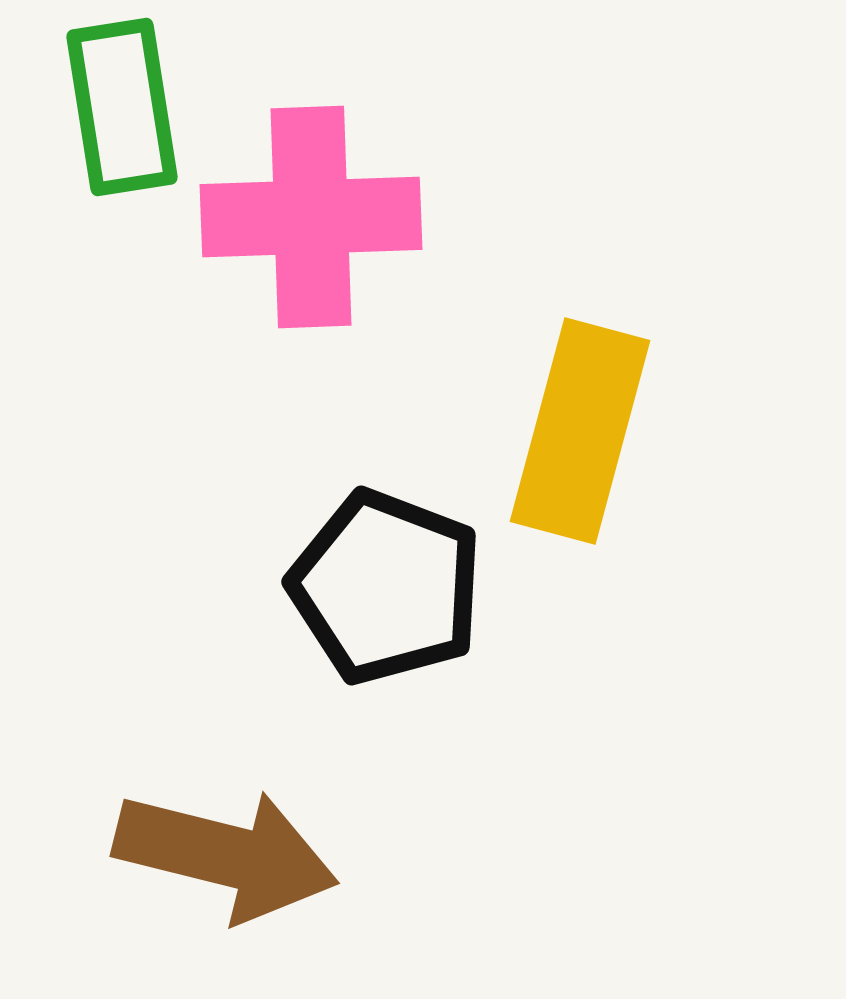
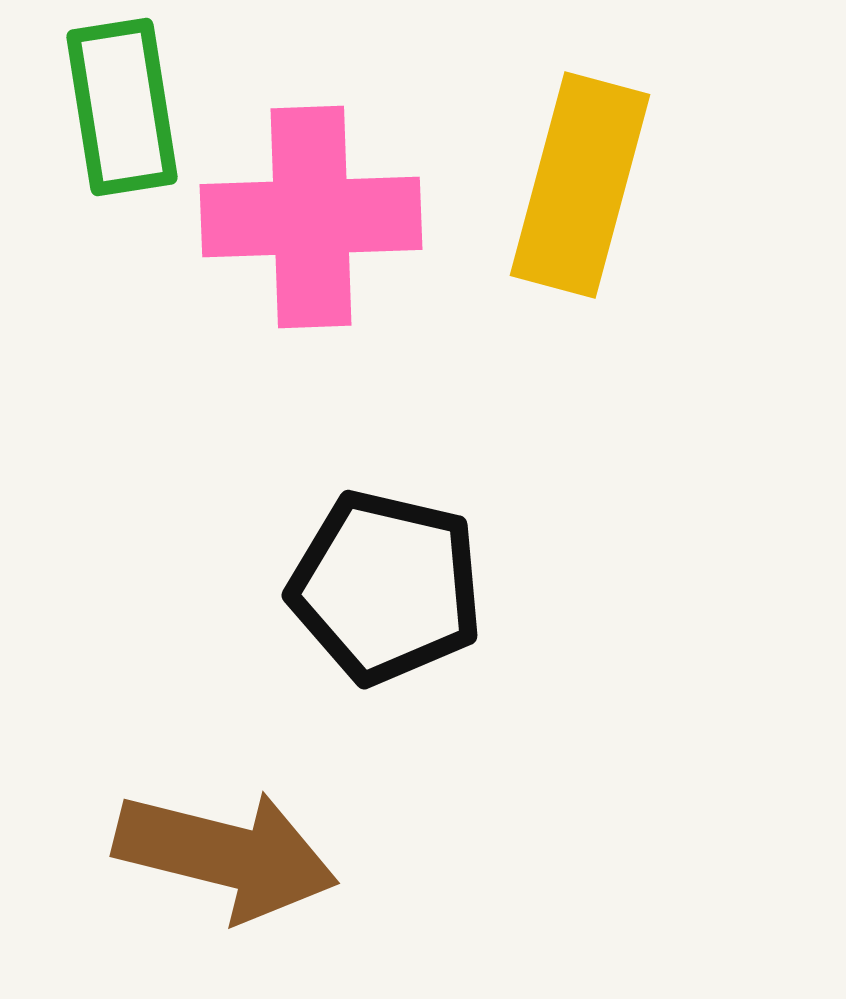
yellow rectangle: moved 246 px up
black pentagon: rotated 8 degrees counterclockwise
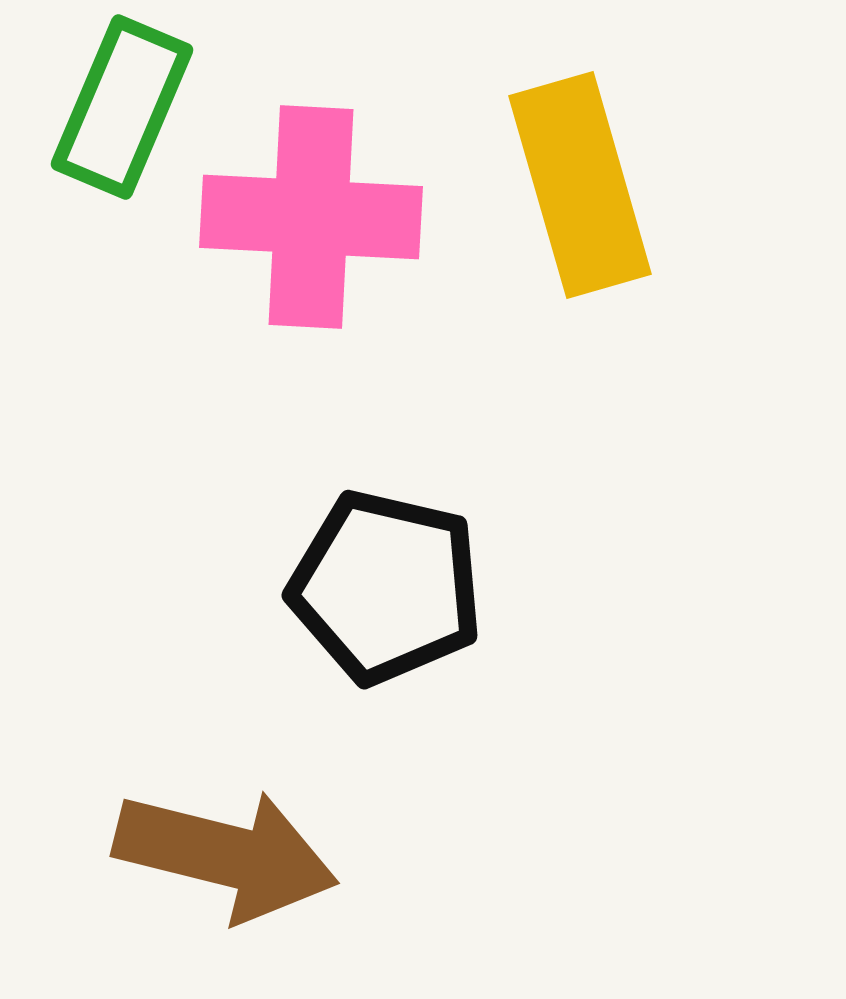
green rectangle: rotated 32 degrees clockwise
yellow rectangle: rotated 31 degrees counterclockwise
pink cross: rotated 5 degrees clockwise
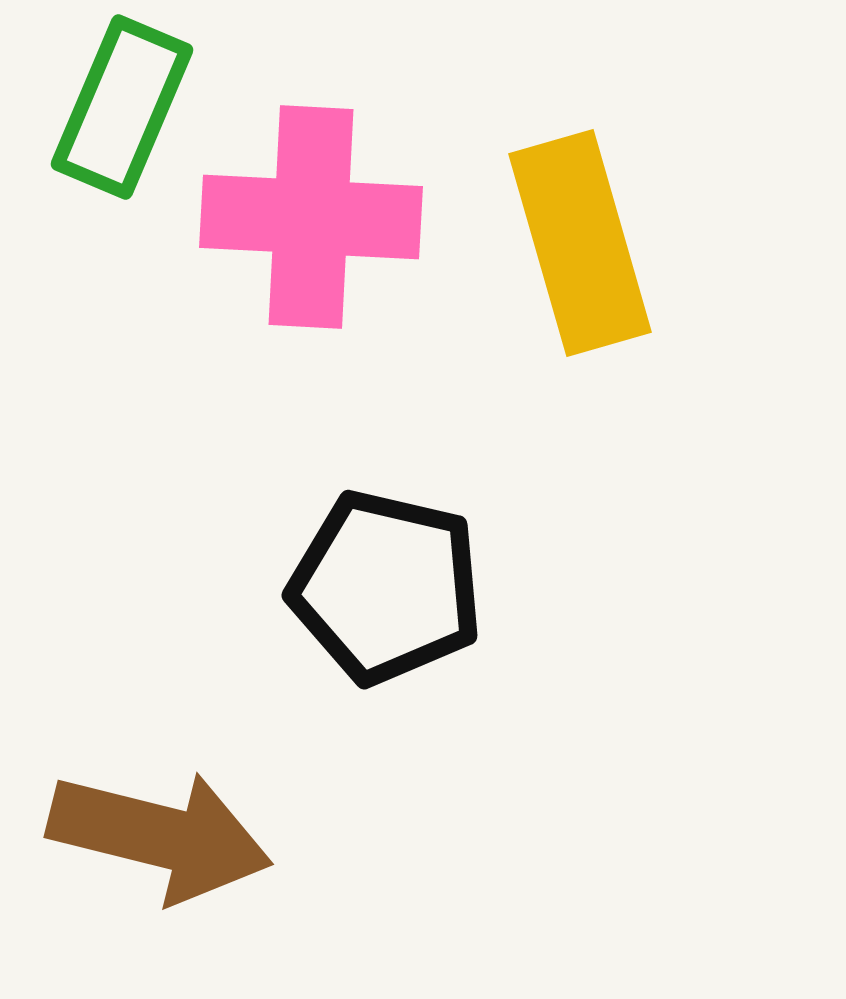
yellow rectangle: moved 58 px down
brown arrow: moved 66 px left, 19 px up
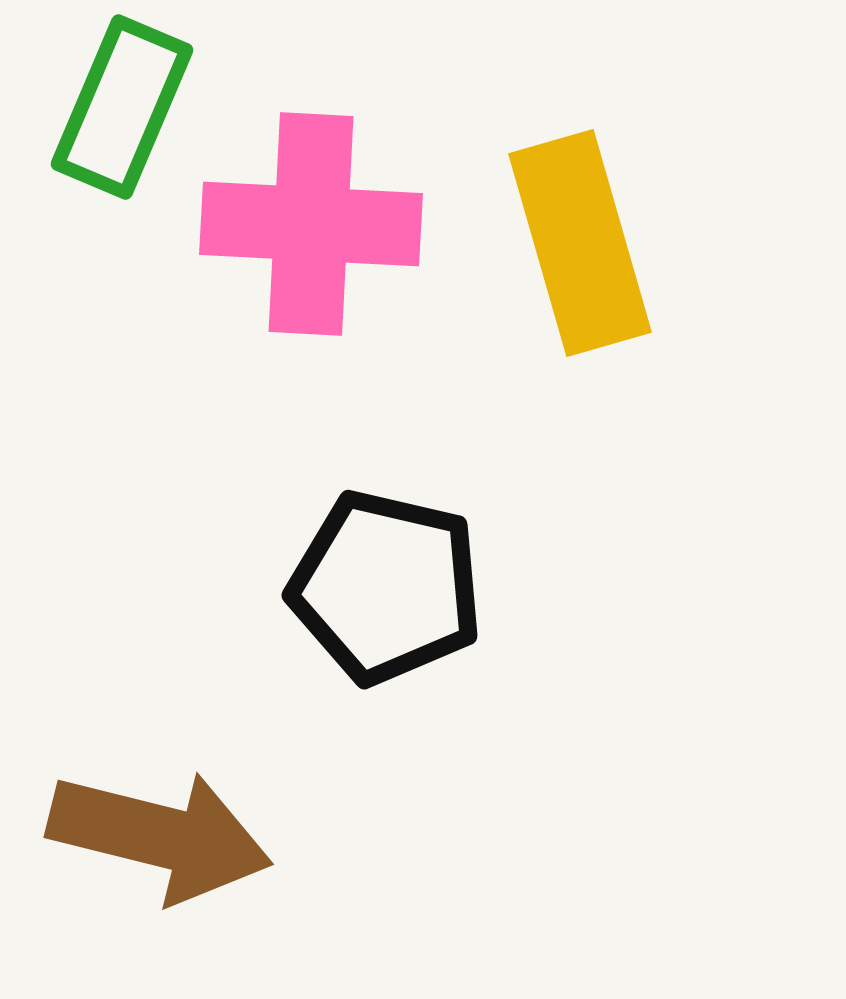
pink cross: moved 7 px down
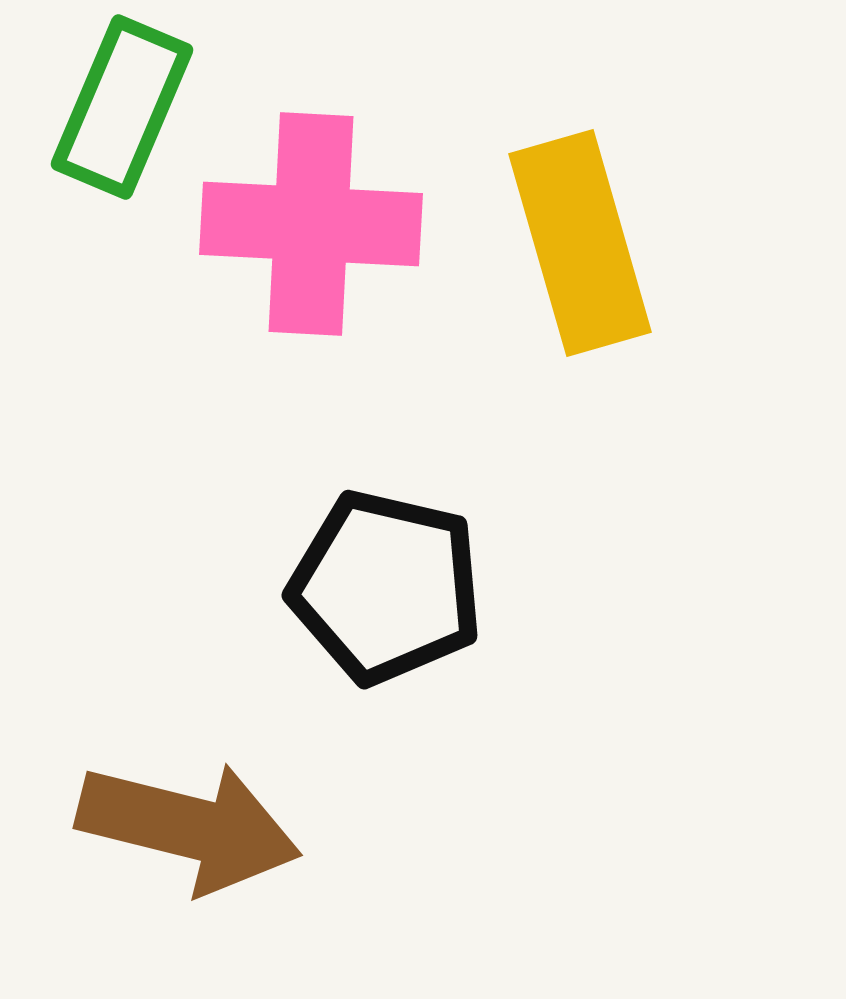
brown arrow: moved 29 px right, 9 px up
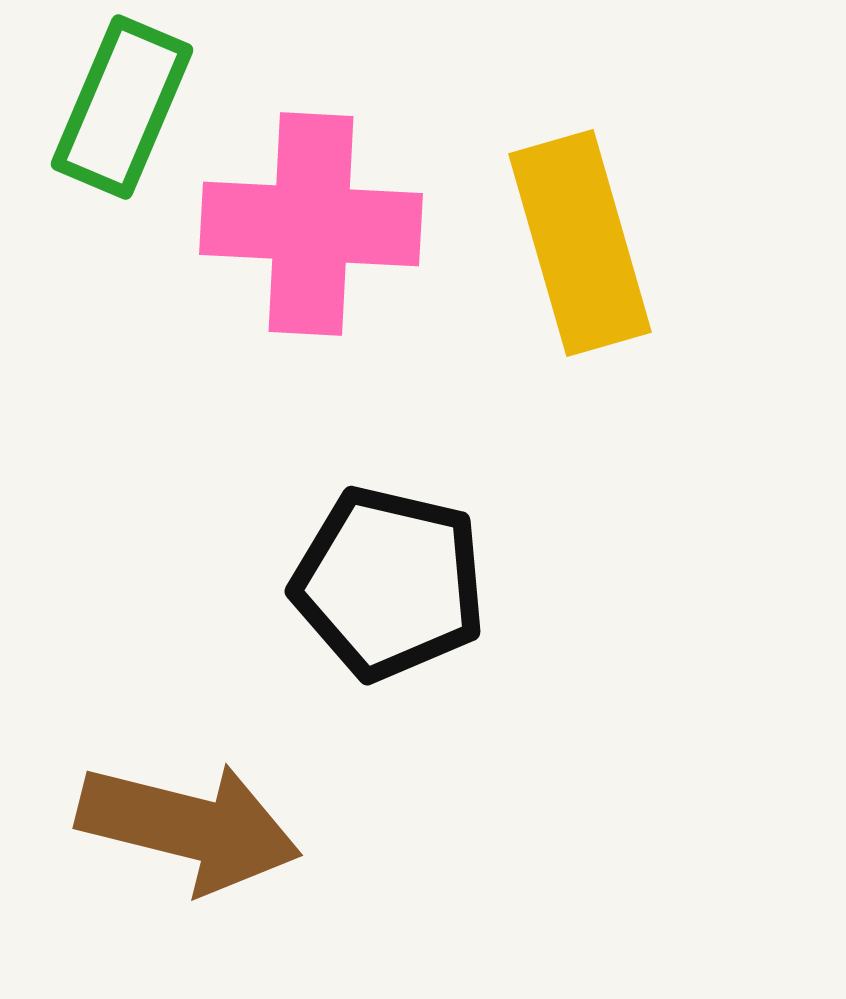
black pentagon: moved 3 px right, 4 px up
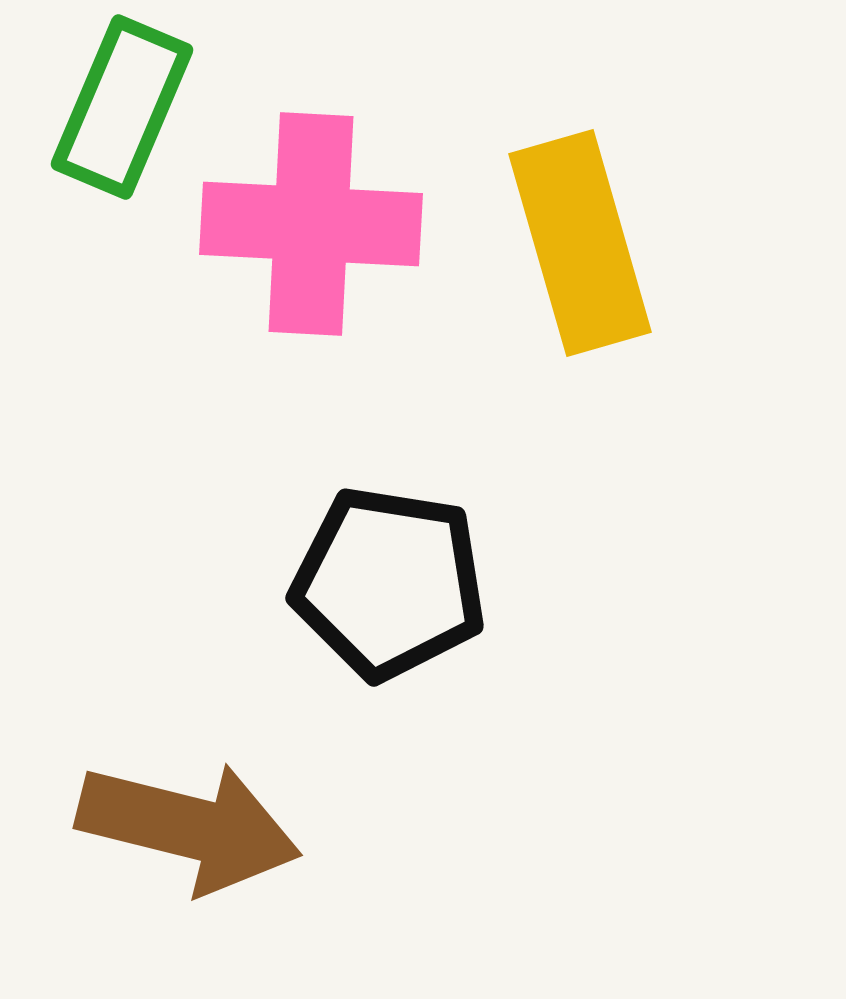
black pentagon: rotated 4 degrees counterclockwise
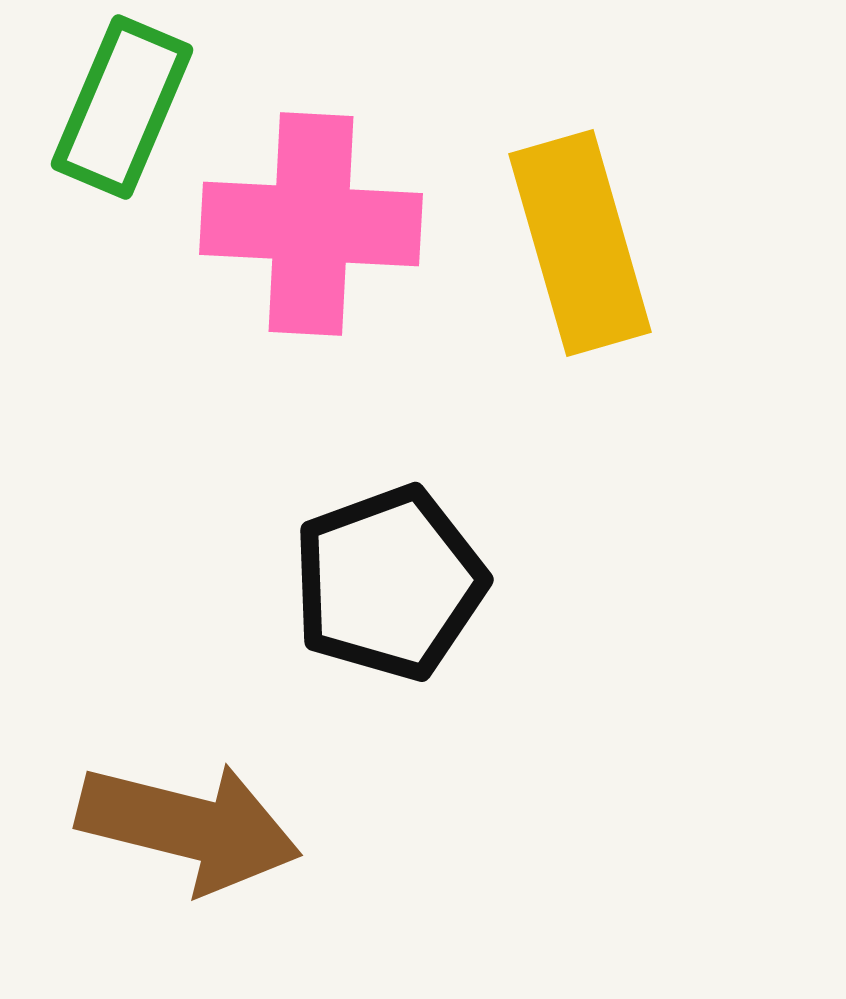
black pentagon: rotated 29 degrees counterclockwise
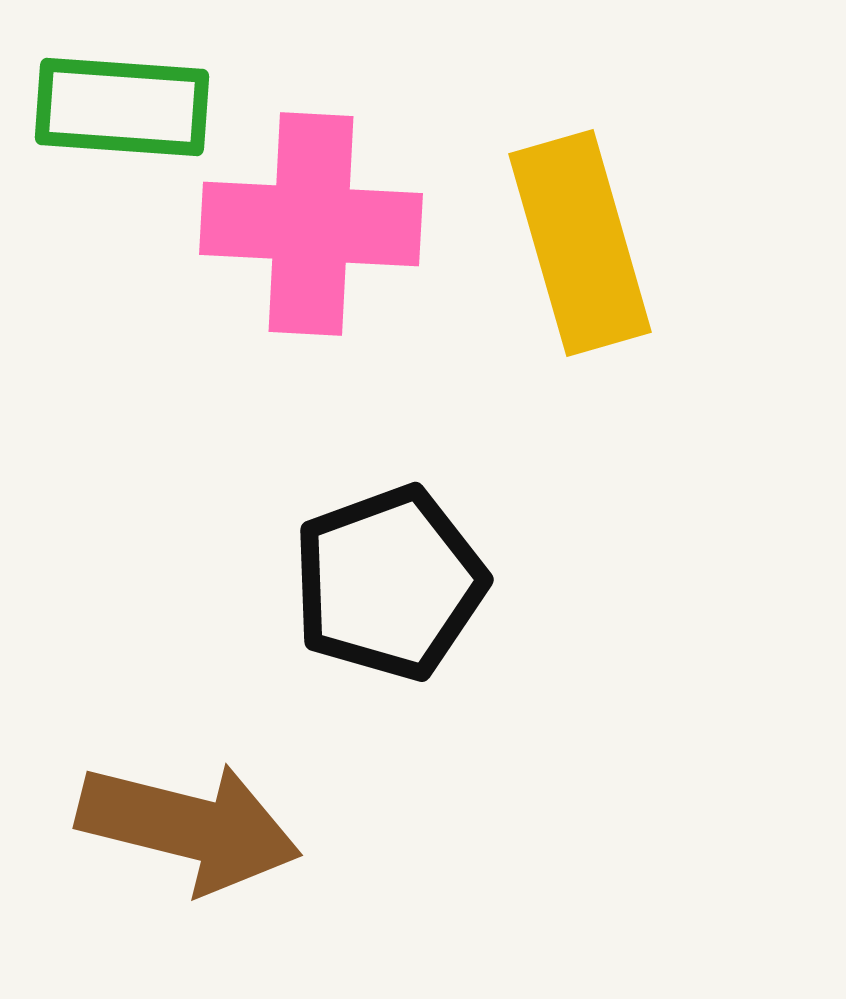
green rectangle: rotated 71 degrees clockwise
